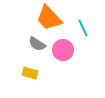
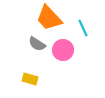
yellow rectangle: moved 6 px down
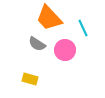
pink circle: moved 2 px right
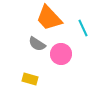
pink circle: moved 4 px left, 4 px down
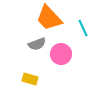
gray semicircle: rotated 54 degrees counterclockwise
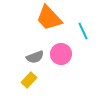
cyan line: moved 3 px down
gray semicircle: moved 2 px left, 13 px down
yellow rectangle: moved 1 px left, 1 px down; rotated 63 degrees counterclockwise
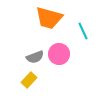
orange trapezoid: rotated 32 degrees counterclockwise
pink circle: moved 2 px left
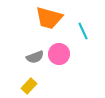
yellow rectangle: moved 6 px down
